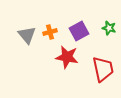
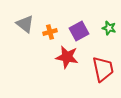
gray triangle: moved 2 px left, 11 px up; rotated 12 degrees counterclockwise
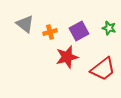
red star: rotated 25 degrees counterclockwise
red trapezoid: rotated 64 degrees clockwise
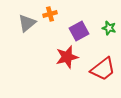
gray triangle: moved 2 px right, 1 px up; rotated 42 degrees clockwise
orange cross: moved 18 px up
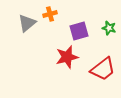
purple square: rotated 12 degrees clockwise
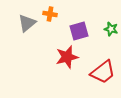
orange cross: rotated 24 degrees clockwise
green star: moved 2 px right, 1 px down
red trapezoid: moved 3 px down
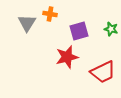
gray triangle: rotated 18 degrees counterclockwise
red trapezoid: rotated 12 degrees clockwise
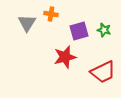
orange cross: moved 1 px right
green star: moved 7 px left, 1 px down
red star: moved 2 px left
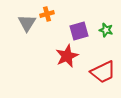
orange cross: moved 4 px left; rotated 24 degrees counterclockwise
green star: moved 2 px right
red star: moved 2 px right, 1 px up; rotated 10 degrees counterclockwise
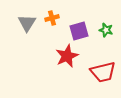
orange cross: moved 5 px right, 4 px down
red trapezoid: rotated 12 degrees clockwise
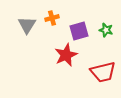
gray triangle: moved 2 px down
red star: moved 1 px left, 1 px up
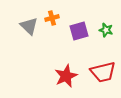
gray triangle: moved 2 px right, 1 px down; rotated 18 degrees counterclockwise
red star: moved 21 px down
